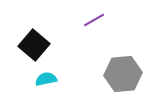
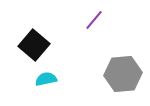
purple line: rotated 20 degrees counterclockwise
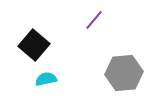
gray hexagon: moved 1 px right, 1 px up
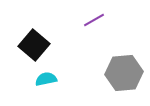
purple line: rotated 20 degrees clockwise
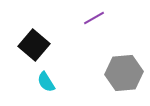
purple line: moved 2 px up
cyan semicircle: moved 3 px down; rotated 110 degrees counterclockwise
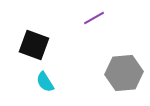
black square: rotated 20 degrees counterclockwise
cyan semicircle: moved 1 px left
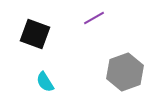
black square: moved 1 px right, 11 px up
gray hexagon: moved 1 px right, 1 px up; rotated 15 degrees counterclockwise
